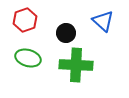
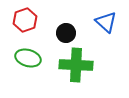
blue triangle: moved 3 px right, 1 px down
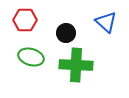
red hexagon: rotated 20 degrees clockwise
green ellipse: moved 3 px right, 1 px up
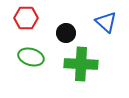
red hexagon: moved 1 px right, 2 px up
green cross: moved 5 px right, 1 px up
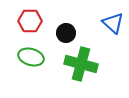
red hexagon: moved 4 px right, 3 px down
blue triangle: moved 7 px right, 1 px down
green cross: rotated 12 degrees clockwise
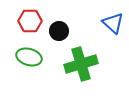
black circle: moved 7 px left, 2 px up
green ellipse: moved 2 px left
green cross: rotated 32 degrees counterclockwise
